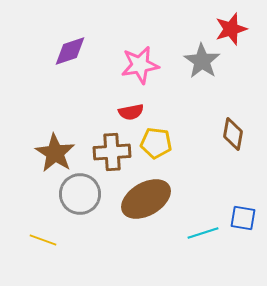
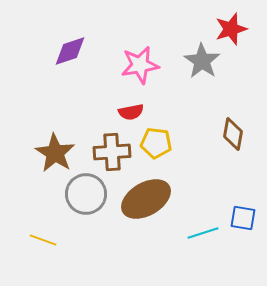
gray circle: moved 6 px right
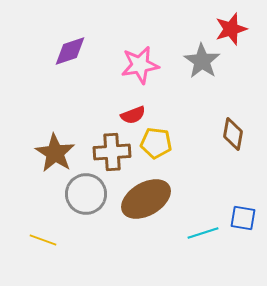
red semicircle: moved 2 px right, 3 px down; rotated 10 degrees counterclockwise
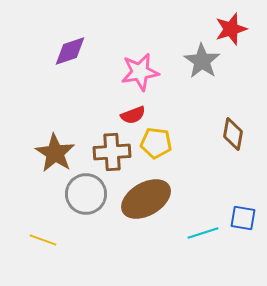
pink star: moved 7 px down
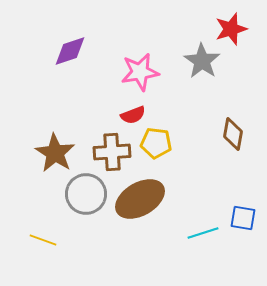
brown ellipse: moved 6 px left
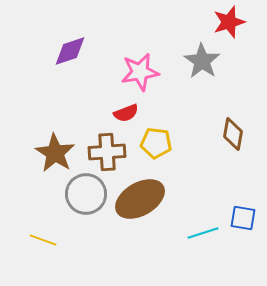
red star: moved 2 px left, 7 px up
red semicircle: moved 7 px left, 2 px up
brown cross: moved 5 px left
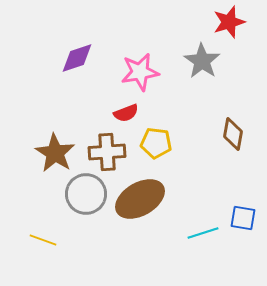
purple diamond: moved 7 px right, 7 px down
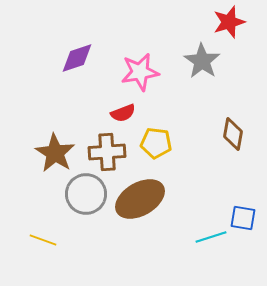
red semicircle: moved 3 px left
cyan line: moved 8 px right, 4 px down
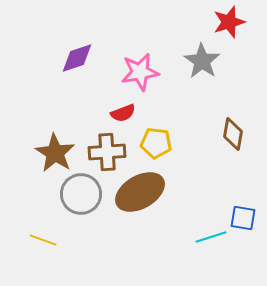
gray circle: moved 5 px left
brown ellipse: moved 7 px up
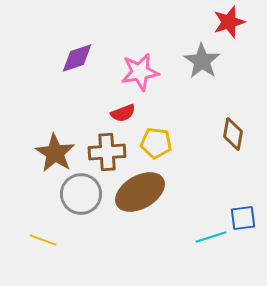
blue square: rotated 16 degrees counterclockwise
